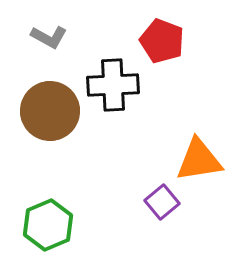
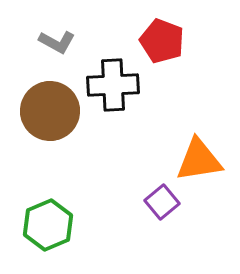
gray L-shape: moved 8 px right, 5 px down
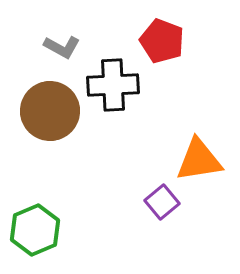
gray L-shape: moved 5 px right, 5 px down
green hexagon: moved 13 px left, 5 px down
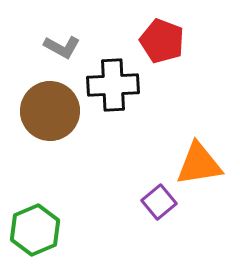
orange triangle: moved 4 px down
purple square: moved 3 px left
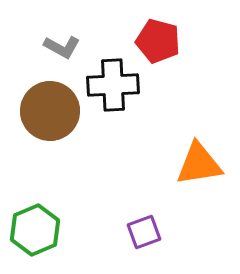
red pentagon: moved 4 px left; rotated 6 degrees counterclockwise
purple square: moved 15 px left, 30 px down; rotated 20 degrees clockwise
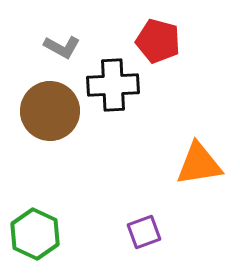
green hexagon: moved 4 px down; rotated 12 degrees counterclockwise
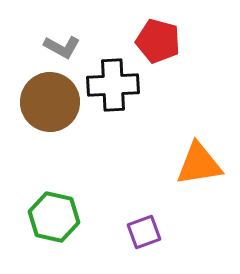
brown circle: moved 9 px up
green hexagon: moved 19 px right, 17 px up; rotated 12 degrees counterclockwise
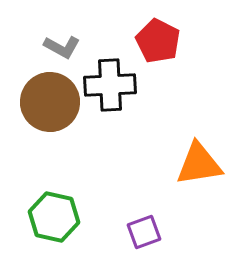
red pentagon: rotated 12 degrees clockwise
black cross: moved 3 px left
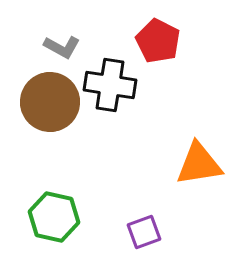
black cross: rotated 12 degrees clockwise
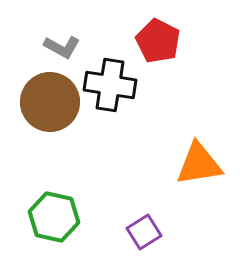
purple square: rotated 12 degrees counterclockwise
